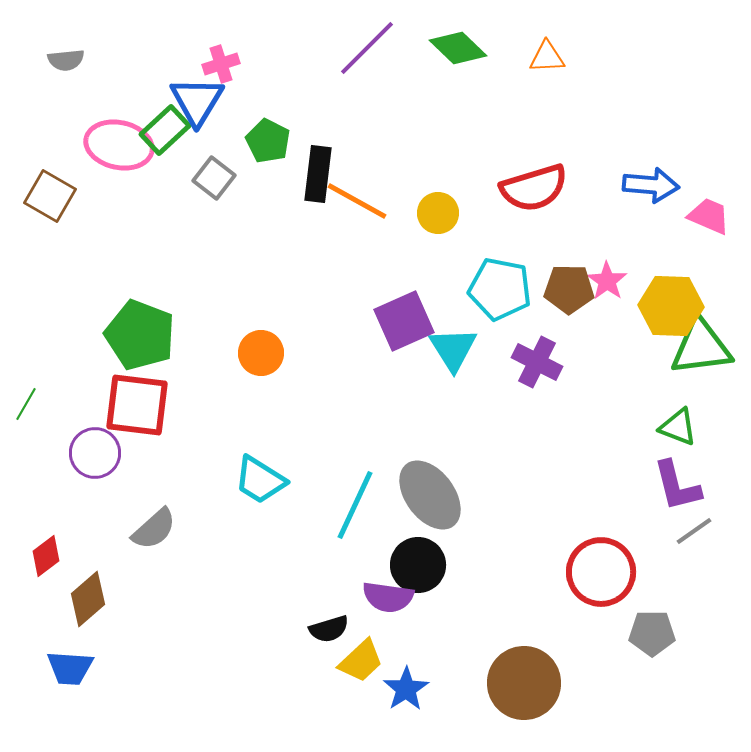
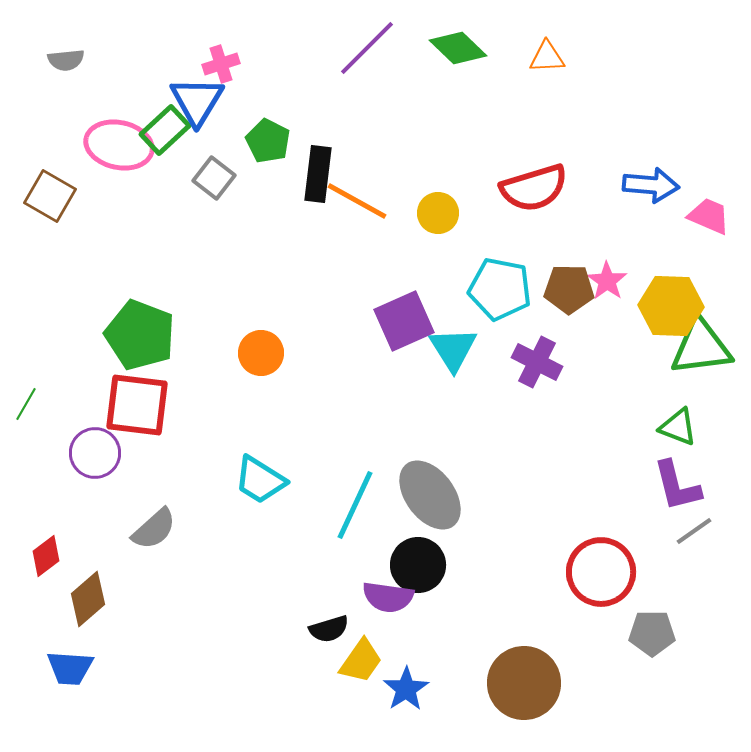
yellow trapezoid at (361, 661): rotated 12 degrees counterclockwise
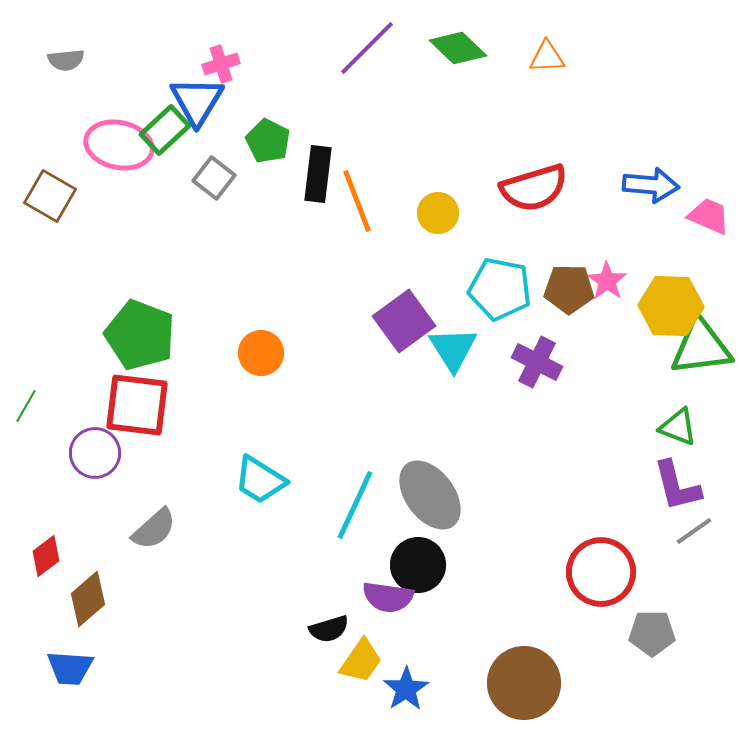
orange line at (357, 201): rotated 40 degrees clockwise
purple square at (404, 321): rotated 12 degrees counterclockwise
green line at (26, 404): moved 2 px down
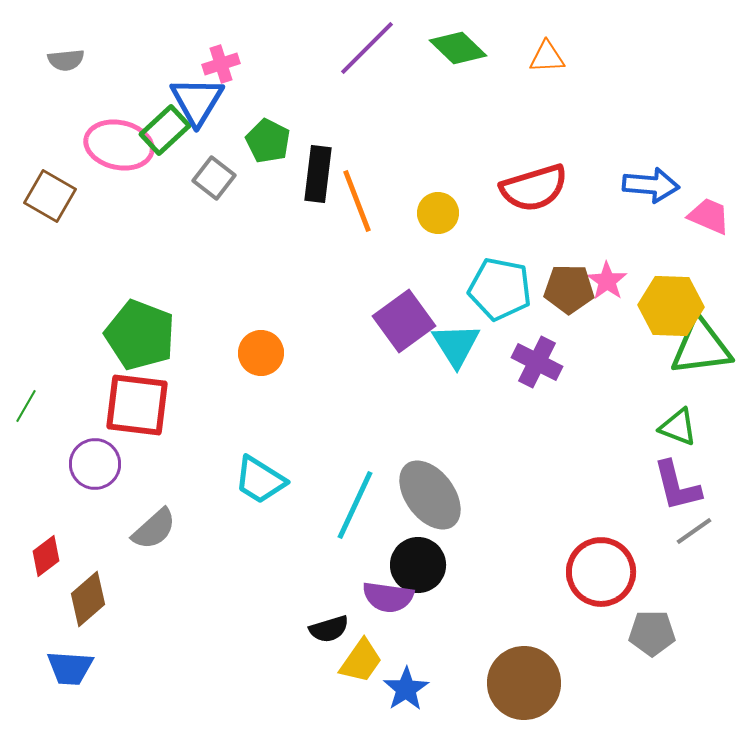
cyan triangle at (453, 349): moved 3 px right, 4 px up
purple circle at (95, 453): moved 11 px down
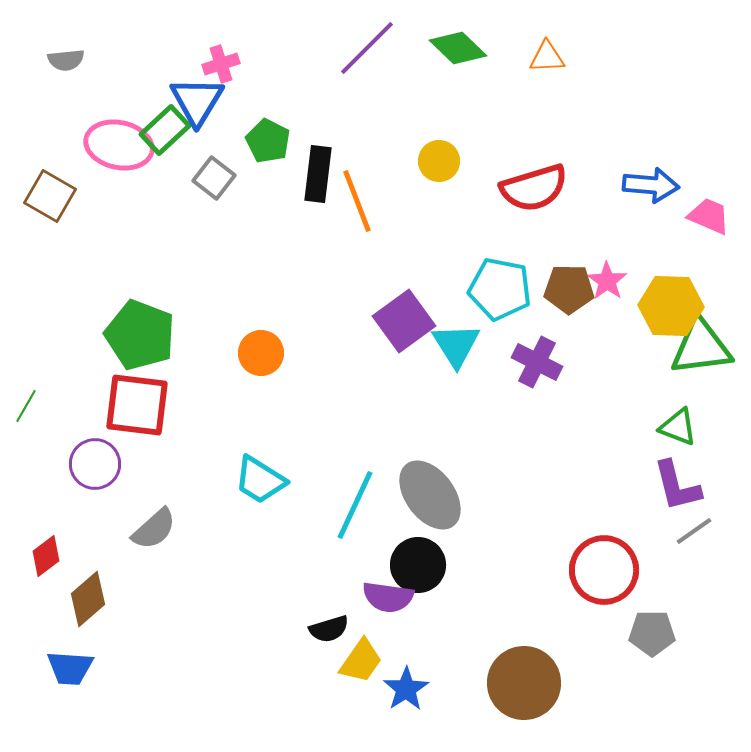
yellow circle at (438, 213): moved 1 px right, 52 px up
red circle at (601, 572): moved 3 px right, 2 px up
